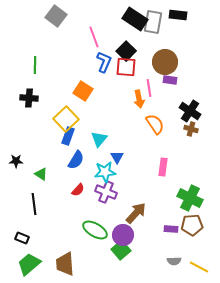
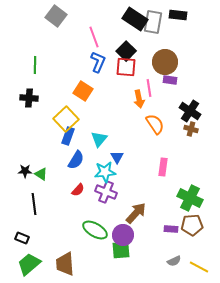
blue L-shape at (104, 62): moved 6 px left
black star at (16, 161): moved 9 px right, 10 px down
green square at (121, 250): rotated 36 degrees clockwise
gray semicircle at (174, 261): rotated 24 degrees counterclockwise
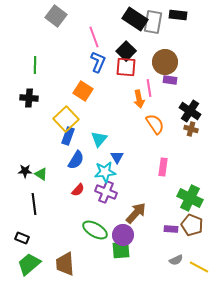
brown pentagon at (192, 225): rotated 25 degrees clockwise
gray semicircle at (174, 261): moved 2 px right, 1 px up
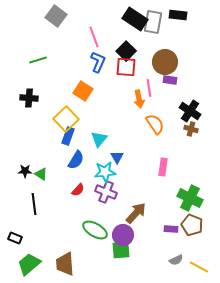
green line at (35, 65): moved 3 px right, 5 px up; rotated 72 degrees clockwise
black rectangle at (22, 238): moved 7 px left
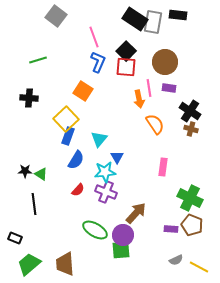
purple rectangle at (170, 80): moved 1 px left, 8 px down
